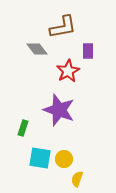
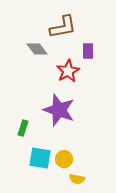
yellow semicircle: rotated 98 degrees counterclockwise
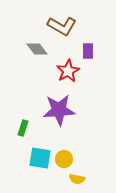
brown L-shape: moved 1 px left, 1 px up; rotated 40 degrees clockwise
purple star: rotated 24 degrees counterclockwise
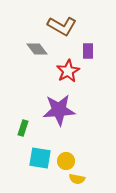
yellow circle: moved 2 px right, 2 px down
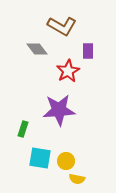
green rectangle: moved 1 px down
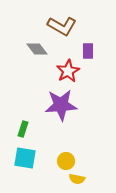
purple star: moved 2 px right, 5 px up
cyan square: moved 15 px left
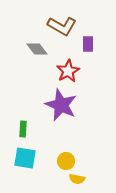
purple rectangle: moved 7 px up
purple star: rotated 28 degrees clockwise
green rectangle: rotated 14 degrees counterclockwise
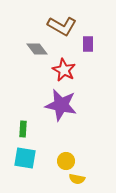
red star: moved 4 px left, 1 px up; rotated 15 degrees counterclockwise
purple star: rotated 12 degrees counterclockwise
